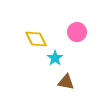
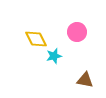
cyan star: moved 1 px left, 2 px up; rotated 21 degrees clockwise
brown triangle: moved 19 px right, 2 px up
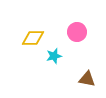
yellow diamond: moved 3 px left, 1 px up; rotated 65 degrees counterclockwise
brown triangle: moved 2 px right, 1 px up
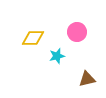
cyan star: moved 3 px right
brown triangle: rotated 24 degrees counterclockwise
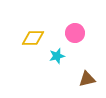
pink circle: moved 2 px left, 1 px down
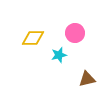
cyan star: moved 2 px right, 1 px up
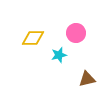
pink circle: moved 1 px right
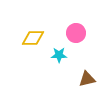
cyan star: rotated 14 degrees clockwise
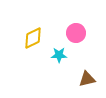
yellow diamond: rotated 25 degrees counterclockwise
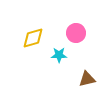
yellow diamond: rotated 10 degrees clockwise
